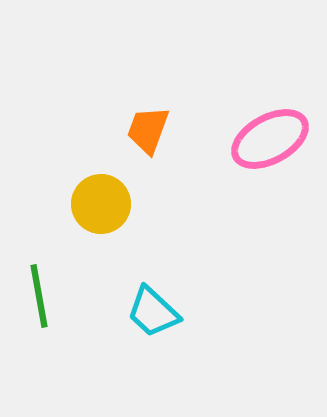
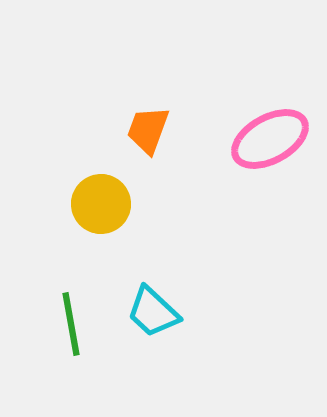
green line: moved 32 px right, 28 px down
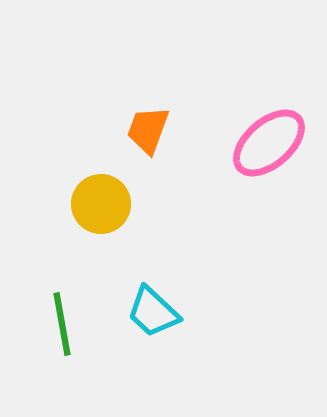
pink ellipse: moved 1 px left, 4 px down; rotated 12 degrees counterclockwise
green line: moved 9 px left
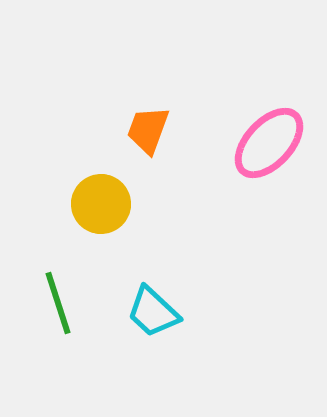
pink ellipse: rotated 6 degrees counterclockwise
green line: moved 4 px left, 21 px up; rotated 8 degrees counterclockwise
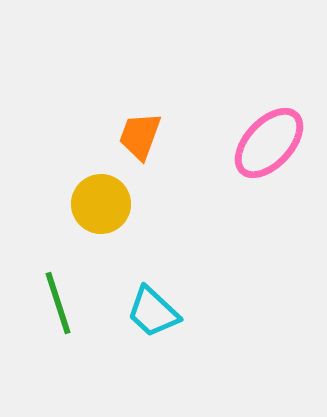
orange trapezoid: moved 8 px left, 6 px down
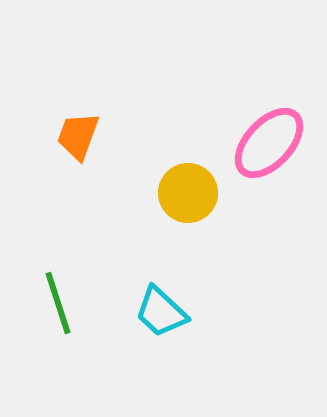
orange trapezoid: moved 62 px left
yellow circle: moved 87 px right, 11 px up
cyan trapezoid: moved 8 px right
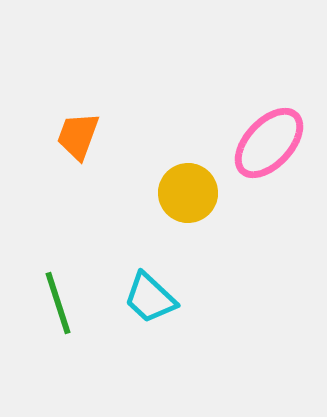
cyan trapezoid: moved 11 px left, 14 px up
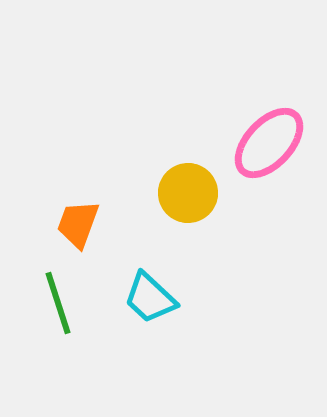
orange trapezoid: moved 88 px down
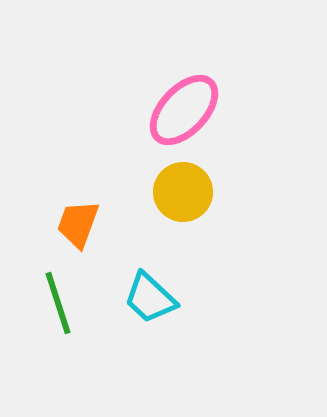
pink ellipse: moved 85 px left, 33 px up
yellow circle: moved 5 px left, 1 px up
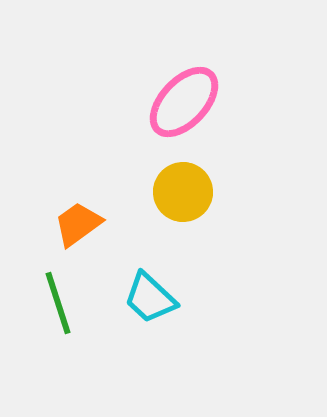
pink ellipse: moved 8 px up
orange trapezoid: rotated 34 degrees clockwise
